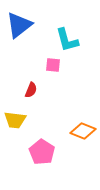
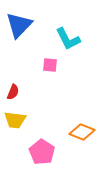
blue triangle: rotated 8 degrees counterclockwise
cyan L-shape: moved 1 px right, 1 px up; rotated 12 degrees counterclockwise
pink square: moved 3 px left
red semicircle: moved 18 px left, 2 px down
orange diamond: moved 1 px left, 1 px down
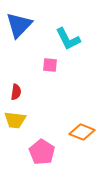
red semicircle: moved 3 px right; rotated 14 degrees counterclockwise
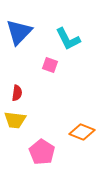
blue triangle: moved 7 px down
pink square: rotated 14 degrees clockwise
red semicircle: moved 1 px right, 1 px down
